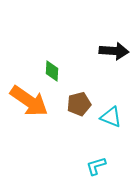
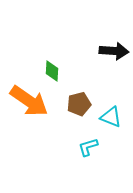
cyan L-shape: moved 8 px left, 19 px up
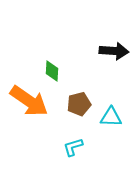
cyan triangle: rotated 20 degrees counterclockwise
cyan L-shape: moved 15 px left
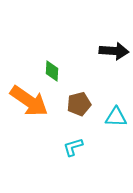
cyan triangle: moved 5 px right
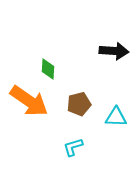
green diamond: moved 4 px left, 2 px up
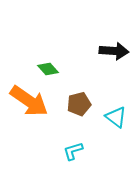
green diamond: rotated 45 degrees counterclockwise
cyan triangle: rotated 35 degrees clockwise
cyan L-shape: moved 4 px down
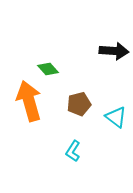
orange arrow: rotated 141 degrees counterclockwise
cyan L-shape: rotated 40 degrees counterclockwise
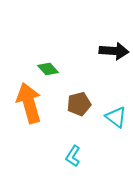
orange arrow: moved 2 px down
cyan L-shape: moved 5 px down
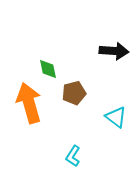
green diamond: rotated 30 degrees clockwise
brown pentagon: moved 5 px left, 11 px up
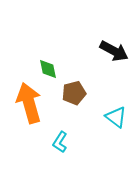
black arrow: rotated 24 degrees clockwise
cyan L-shape: moved 13 px left, 14 px up
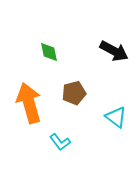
green diamond: moved 1 px right, 17 px up
cyan L-shape: rotated 70 degrees counterclockwise
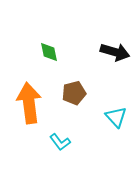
black arrow: moved 1 px right, 1 px down; rotated 12 degrees counterclockwise
orange arrow: rotated 9 degrees clockwise
cyan triangle: rotated 10 degrees clockwise
